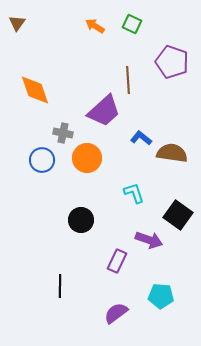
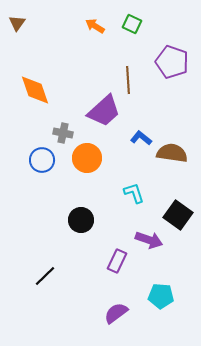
black line: moved 15 px left, 10 px up; rotated 45 degrees clockwise
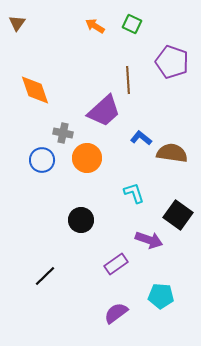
purple rectangle: moved 1 px left, 3 px down; rotated 30 degrees clockwise
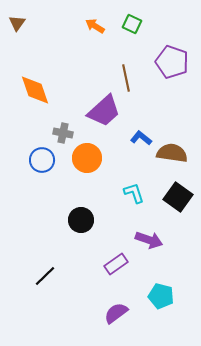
brown line: moved 2 px left, 2 px up; rotated 8 degrees counterclockwise
black square: moved 18 px up
cyan pentagon: rotated 10 degrees clockwise
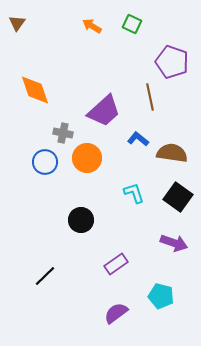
orange arrow: moved 3 px left
brown line: moved 24 px right, 19 px down
blue L-shape: moved 3 px left, 1 px down
blue circle: moved 3 px right, 2 px down
purple arrow: moved 25 px right, 3 px down
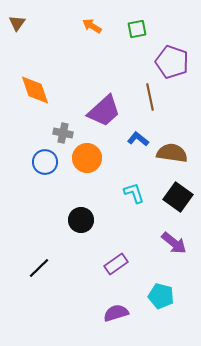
green square: moved 5 px right, 5 px down; rotated 36 degrees counterclockwise
purple arrow: rotated 20 degrees clockwise
black line: moved 6 px left, 8 px up
purple semicircle: rotated 20 degrees clockwise
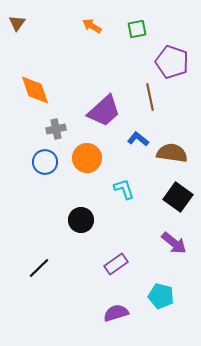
gray cross: moved 7 px left, 4 px up; rotated 24 degrees counterclockwise
cyan L-shape: moved 10 px left, 4 px up
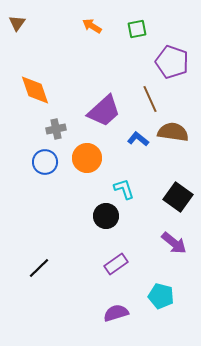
brown line: moved 2 px down; rotated 12 degrees counterclockwise
brown semicircle: moved 1 px right, 21 px up
black circle: moved 25 px right, 4 px up
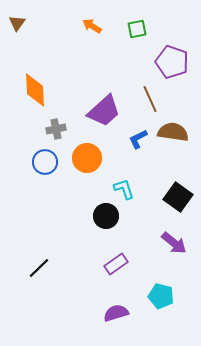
orange diamond: rotated 16 degrees clockwise
blue L-shape: rotated 65 degrees counterclockwise
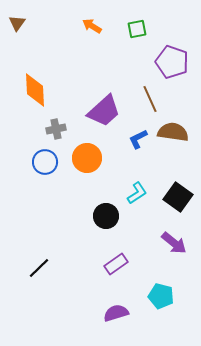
cyan L-shape: moved 13 px right, 4 px down; rotated 75 degrees clockwise
